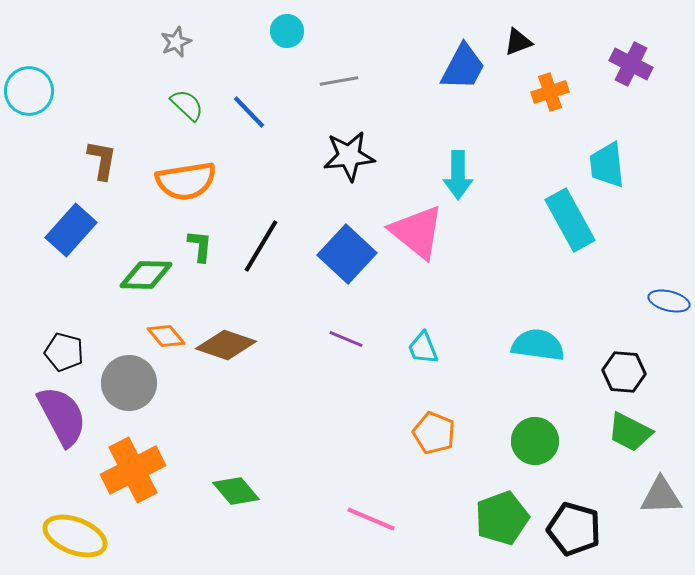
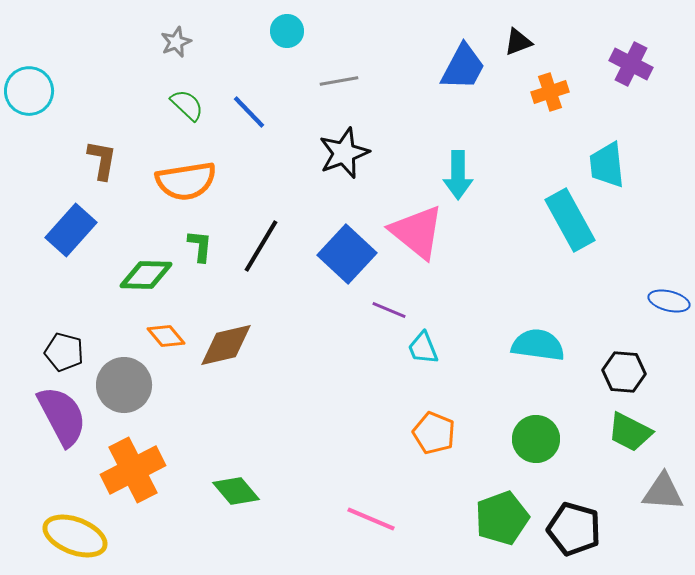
black star at (349, 156): moved 5 px left, 3 px up; rotated 15 degrees counterclockwise
purple line at (346, 339): moved 43 px right, 29 px up
brown diamond at (226, 345): rotated 32 degrees counterclockwise
gray circle at (129, 383): moved 5 px left, 2 px down
green circle at (535, 441): moved 1 px right, 2 px up
gray triangle at (661, 496): moved 2 px right, 4 px up; rotated 6 degrees clockwise
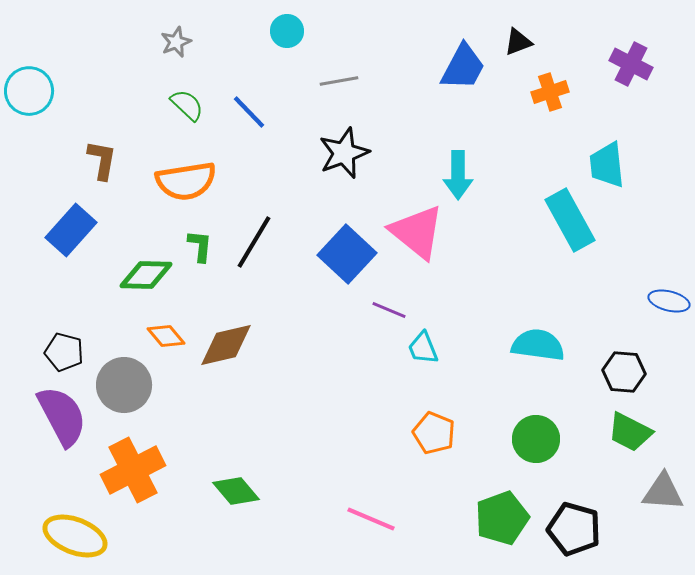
black line at (261, 246): moved 7 px left, 4 px up
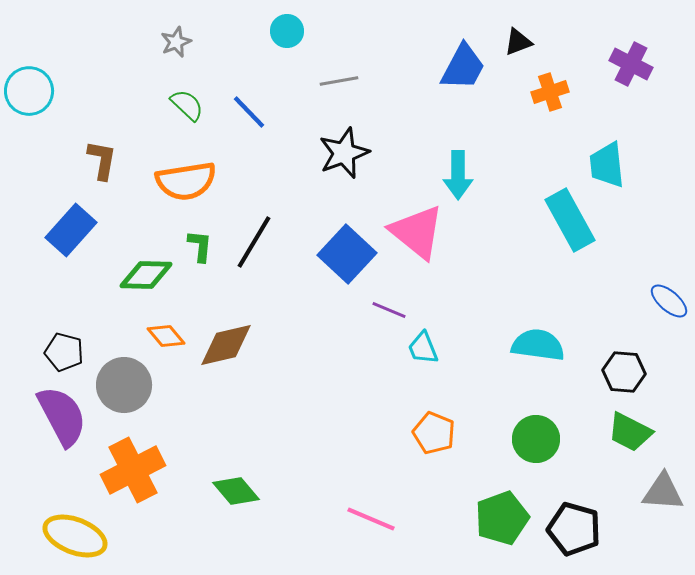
blue ellipse at (669, 301): rotated 27 degrees clockwise
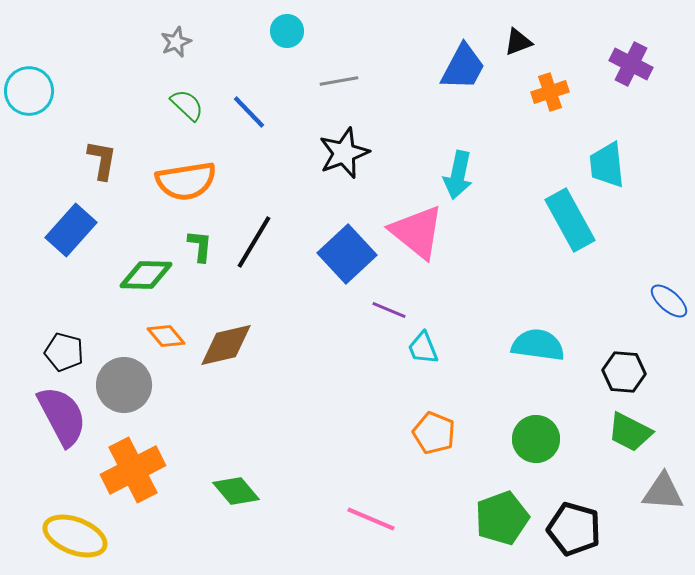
cyan arrow at (458, 175): rotated 12 degrees clockwise
blue square at (347, 254): rotated 4 degrees clockwise
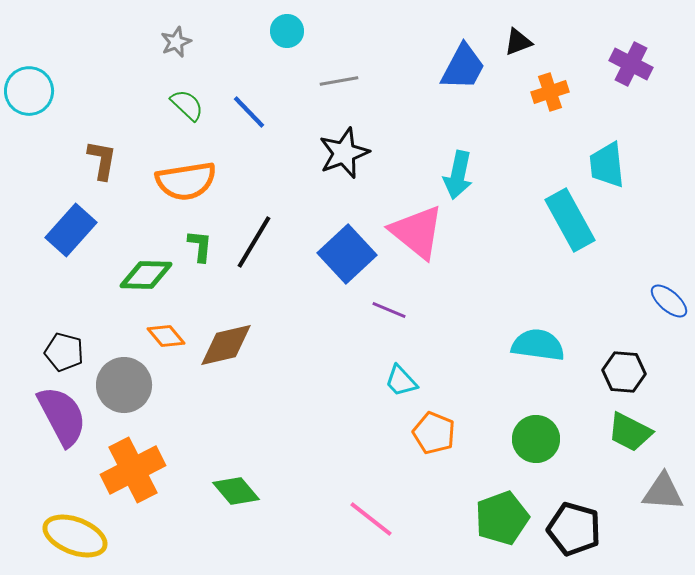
cyan trapezoid at (423, 348): moved 22 px left, 33 px down; rotated 21 degrees counterclockwise
pink line at (371, 519): rotated 15 degrees clockwise
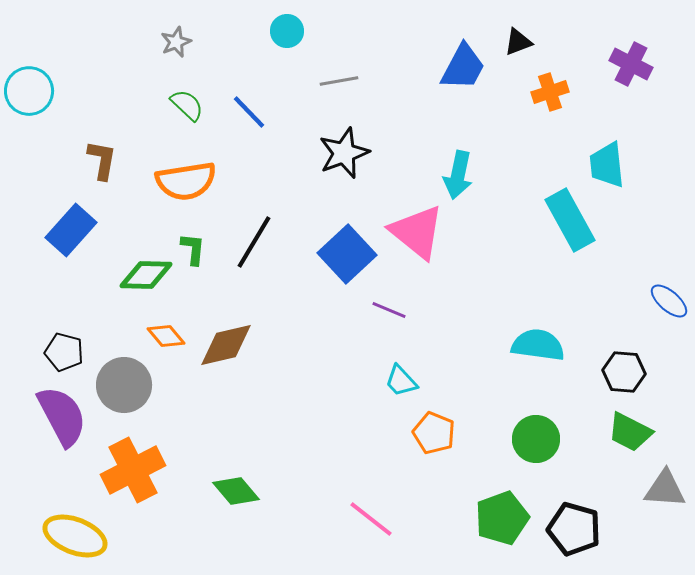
green L-shape at (200, 246): moved 7 px left, 3 px down
gray triangle at (663, 492): moved 2 px right, 3 px up
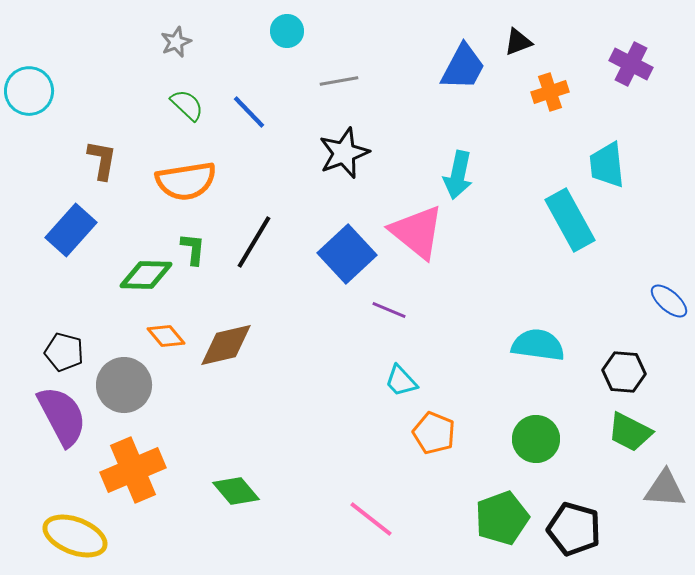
orange cross at (133, 470): rotated 4 degrees clockwise
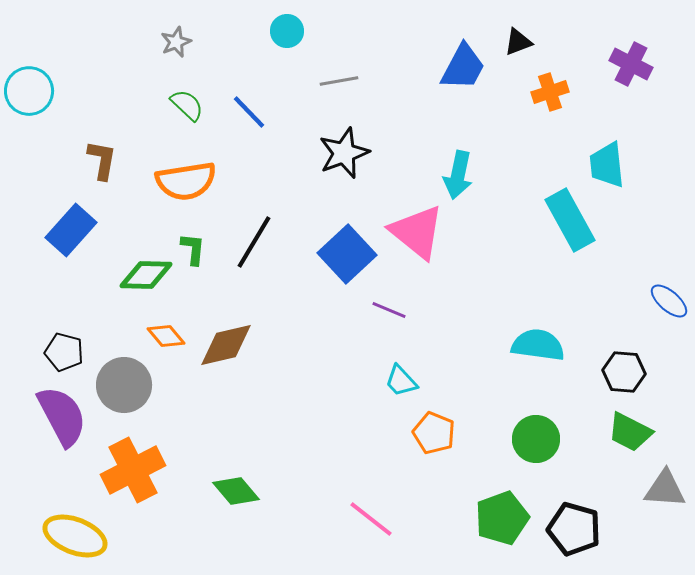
orange cross at (133, 470): rotated 4 degrees counterclockwise
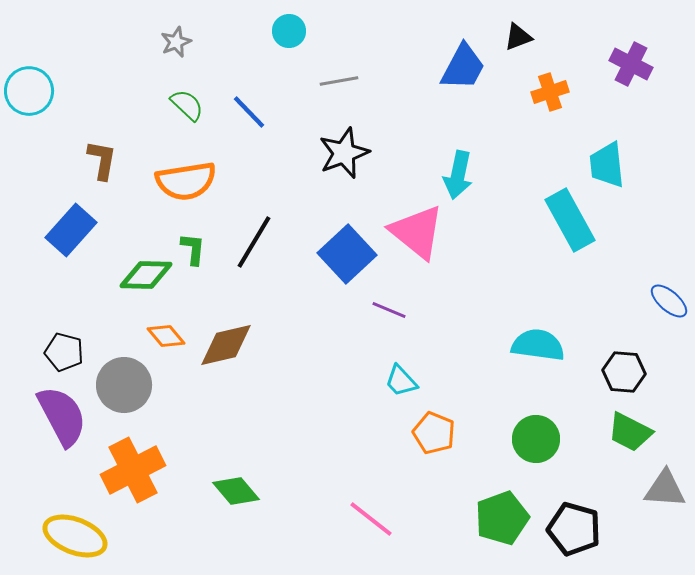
cyan circle at (287, 31): moved 2 px right
black triangle at (518, 42): moved 5 px up
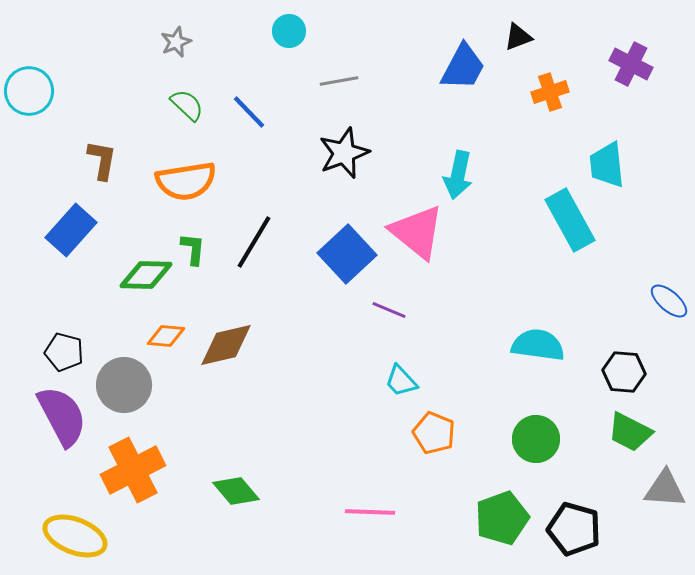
orange diamond at (166, 336): rotated 45 degrees counterclockwise
pink line at (371, 519): moved 1 px left, 7 px up; rotated 36 degrees counterclockwise
